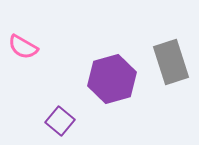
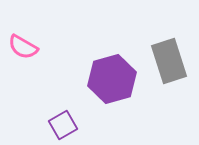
gray rectangle: moved 2 px left, 1 px up
purple square: moved 3 px right, 4 px down; rotated 20 degrees clockwise
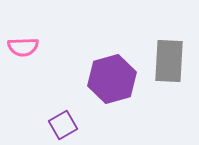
pink semicircle: rotated 32 degrees counterclockwise
gray rectangle: rotated 21 degrees clockwise
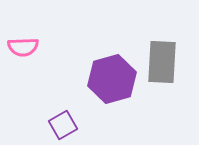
gray rectangle: moved 7 px left, 1 px down
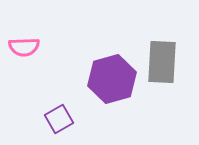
pink semicircle: moved 1 px right
purple square: moved 4 px left, 6 px up
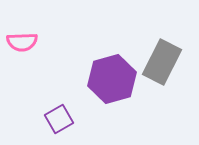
pink semicircle: moved 2 px left, 5 px up
gray rectangle: rotated 24 degrees clockwise
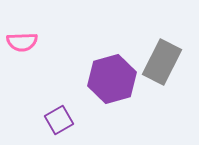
purple square: moved 1 px down
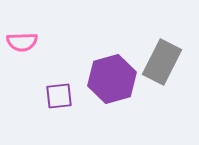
purple square: moved 24 px up; rotated 24 degrees clockwise
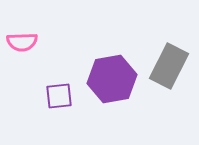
gray rectangle: moved 7 px right, 4 px down
purple hexagon: rotated 6 degrees clockwise
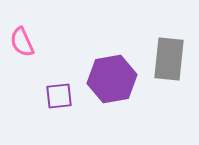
pink semicircle: rotated 68 degrees clockwise
gray rectangle: moved 7 px up; rotated 21 degrees counterclockwise
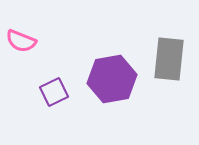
pink semicircle: moved 1 px left, 1 px up; rotated 44 degrees counterclockwise
purple square: moved 5 px left, 4 px up; rotated 20 degrees counterclockwise
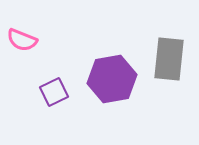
pink semicircle: moved 1 px right, 1 px up
